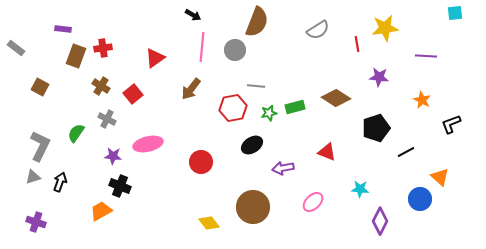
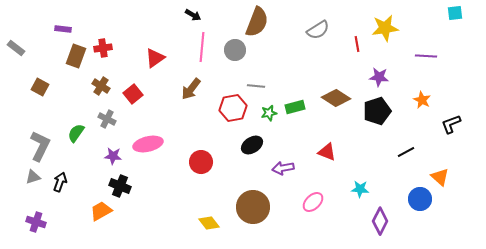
black pentagon at (376, 128): moved 1 px right, 17 px up
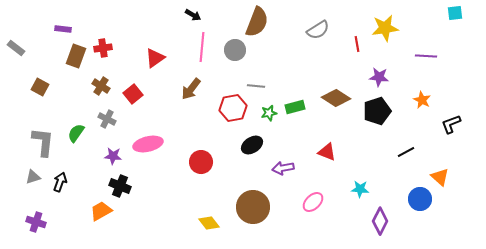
gray L-shape at (40, 146): moved 3 px right, 4 px up; rotated 20 degrees counterclockwise
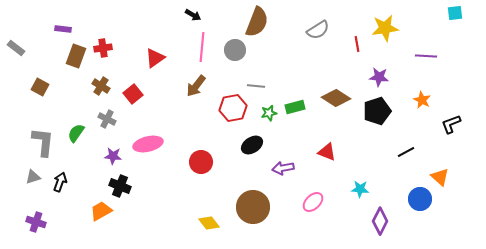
brown arrow at (191, 89): moved 5 px right, 3 px up
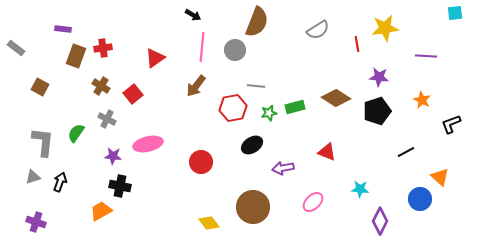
black cross at (120, 186): rotated 10 degrees counterclockwise
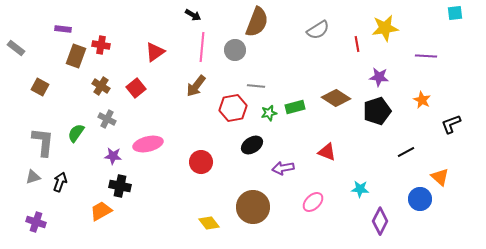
red cross at (103, 48): moved 2 px left, 3 px up; rotated 18 degrees clockwise
red triangle at (155, 58): moved 6 px up
red square at (133, 94): moved 3 px right, 6 px up
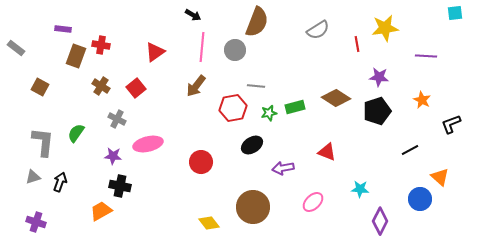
gray cross at (107, 119): moved 10 px right
black line at (406, 152): moved 4 px right, 2 px up
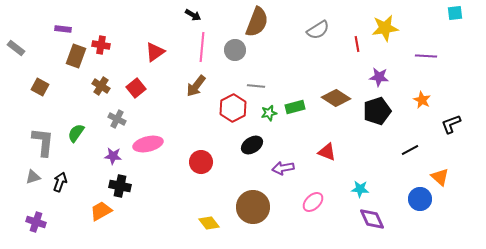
red hexagon at (233, 108): rotated 16 degrees counterclockwise
purple diamond at (380, 221): moved 8 px left, 2 px up; rotated 52 degrees counterclockwise
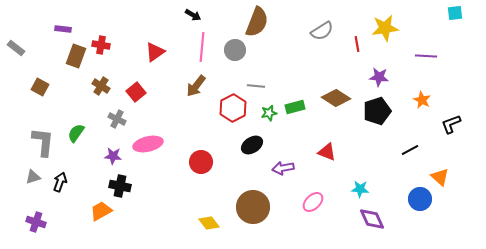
gray semicircle at (318, 30): moved 4 px right, 1 px down
red square at (136, 88): moved 4 px down
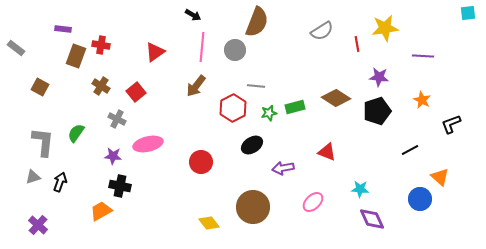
cyan square at (455, 13): moved 13 px right
purple line at (426, 56): moved 3 px left
purple cross at (36, 222): moved 2 px right, 3 px down; rotated 24 degrees clockwise
